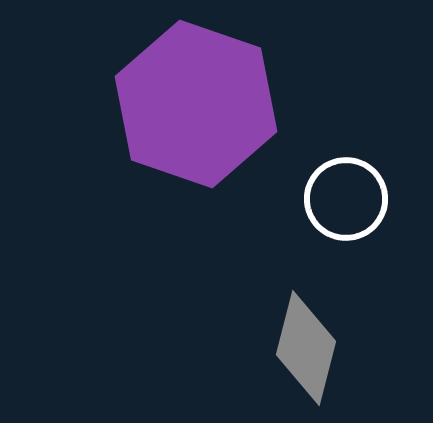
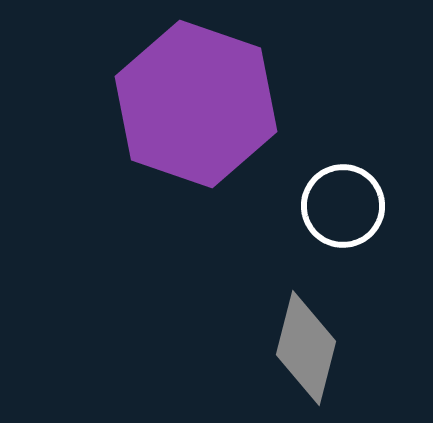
white circle: moved 3 px left, 7 px down
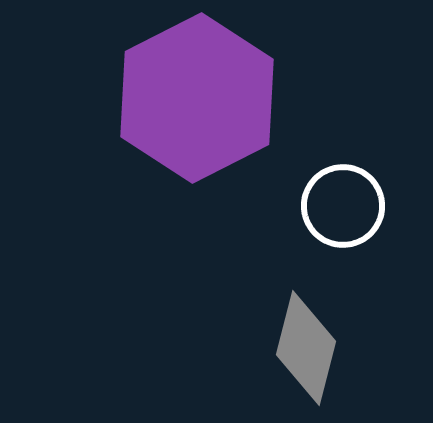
purple hexagon: moved 1 px right, 6 px up; rotated 14 degrees clockwise
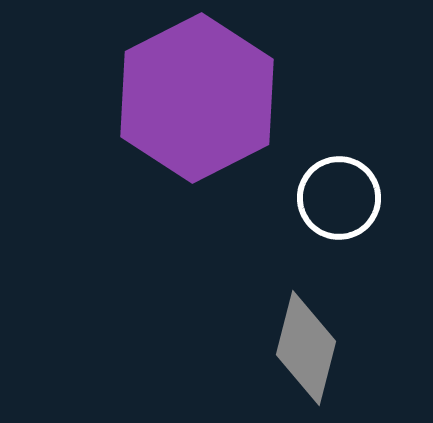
white circle: moved 4 px left, 8 px up
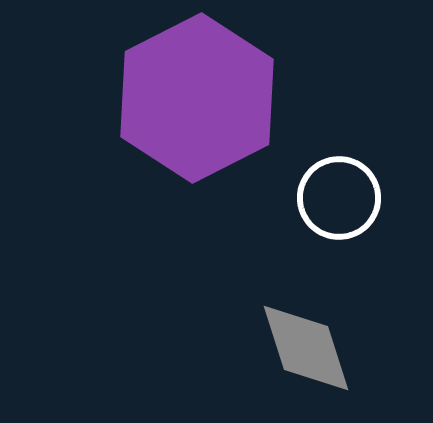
gray diamond: rotated 32 degrees counterclockwise
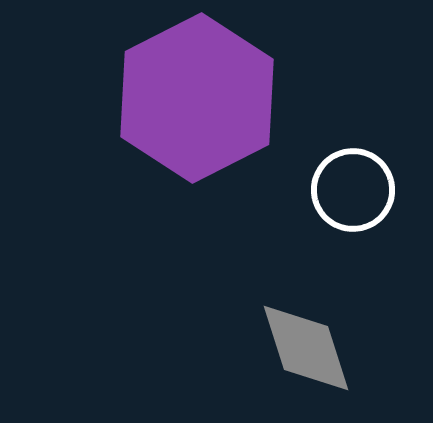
white circle: moved 14 px right, 8 px up
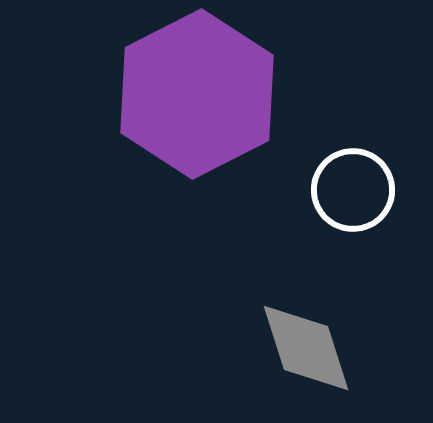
purple hexagon: moved 4 px up
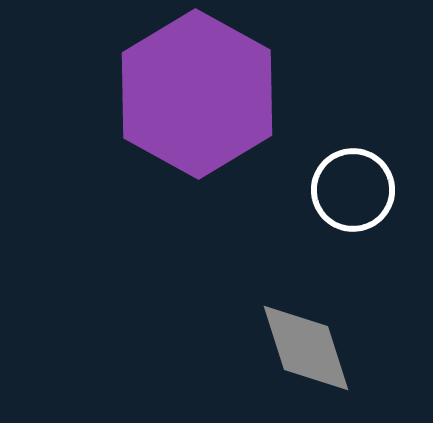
purple hexagon: rotated 4 degrees counterclockwise
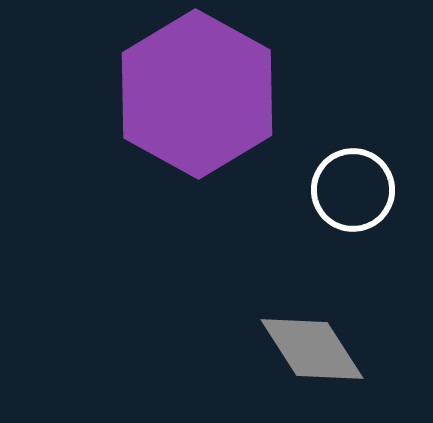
gray diamond: moved 6 px right, 1 px down; rotated 15 degrees counterclockwise
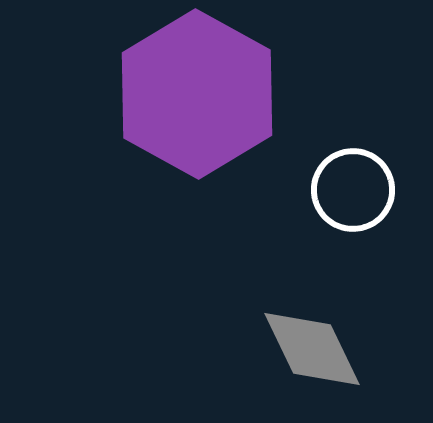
gray diamond: rotated 7 degrees clockwise
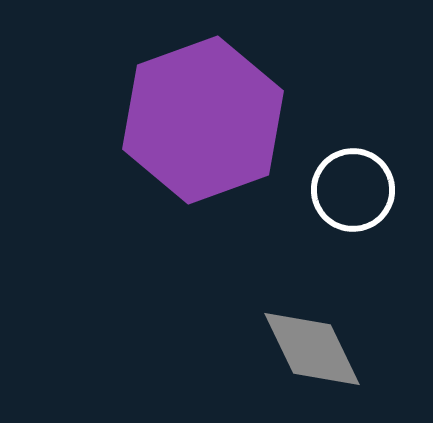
purple hexagon: moved 6 px right, 26 px down; rotated 11 degrees clockwise
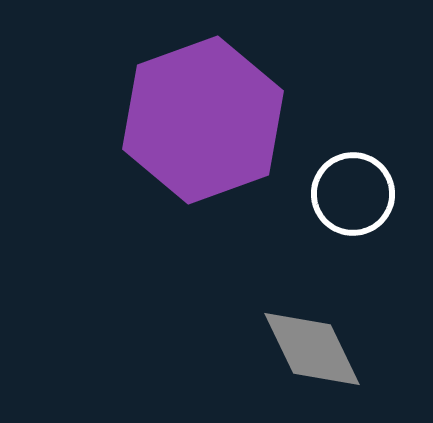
white circle: moved 4 px down
